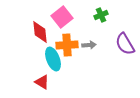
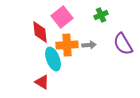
purple semicircle: moved 2 px left
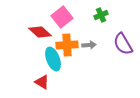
red diamond: rotated 40 degrees counterclockwise
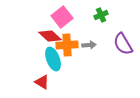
red diamond: moved 10 px right, 4 px down
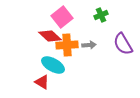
cyan ellipse: moved 6 px down; rotated 40 degrees counterclockwise
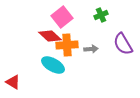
gray arrow: moved 2 px right, 4 px down
red triangle: moved 29 px left
